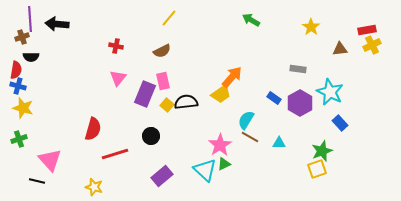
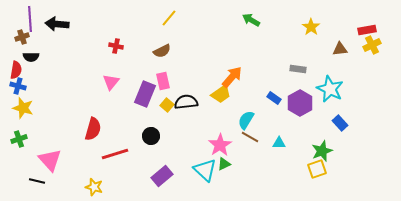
pink triangle at (118, 78): moved 7 px left, 4 px down
cyan star at (330, 92): moved 3 px up
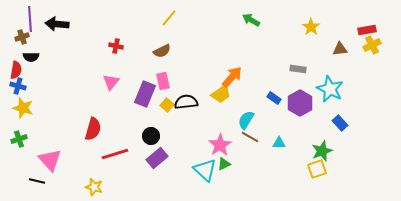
purple rectangle at (162, 176): moved 5 px left, 18 px up
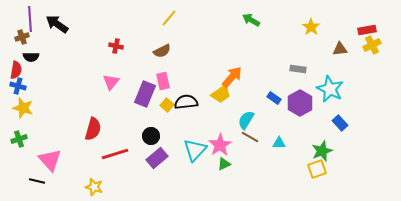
black arrow at (57, 24): rotated 30 degrees clockwise
cyan triangle at (205, 170): moved 10 px left, 20 px up; rotated 30 degrees clockwise
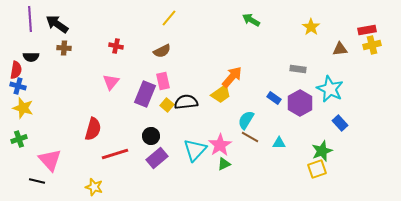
brown cross at (22, 37): moved 42 px right, 11 px down; rotated 24 degrees clockwise
yellow cross at (372, 45): rotated 12 degrees clockwise
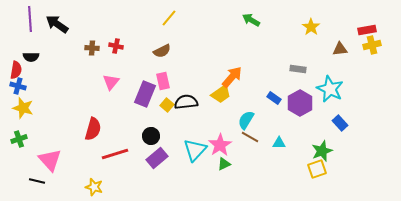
brown cross at (64, 48): moved 28 px right
